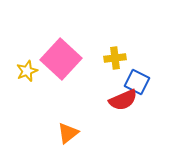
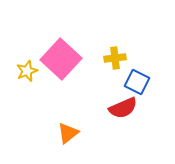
red semicircle: moved 8 px down
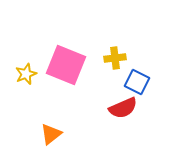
pink square: moved 5 px right, 6 px down; rotated 21 degrees counterclockwise
yellow star: moved 1 px left, 3 px down
orange triangle: moved 17 px left, 1 px down
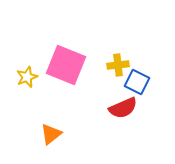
yellow cross: moved 3 px right, 7 px down
yellow star: moved 1 px right, 3 px down
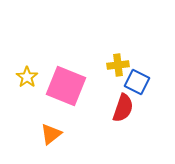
pink square: moved 21 px down
yellow star: rotated 15 degrees counterclockwise
red semicircle: rotated 48 degrees counterclockwise
